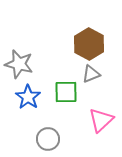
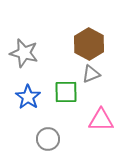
gray star: moved 5 px right, 11 px up
pink triangle: rotated 44 degrees clockwise
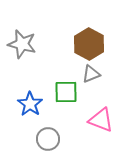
gray star: moved 2 px left, 9 px up
blue star: moved 2 px right, 7 px down
pink triangle: rotated 20 degrees clockwise
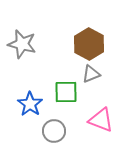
gray circle: moved 6 px right, 8 px up
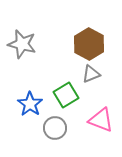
green square: moved 3 px down; rotated 30 degrees counterclockwise
gray circle: moved 1 px right, 3 px up
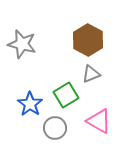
brown hexagon: moved 1 px left, 4 px up
pink triangle: moved 2 px left, 1 px down; rotated 8 degrees clockwise
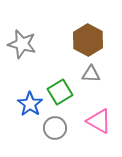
gray triangle: rotated 24 degrees clockwise
green square: moved 6 px left, 3 px up
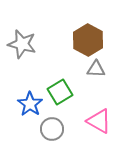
gray triangle: moved 5 px right, 5 px up
gray circle: moved 3 px left, 1 px down
